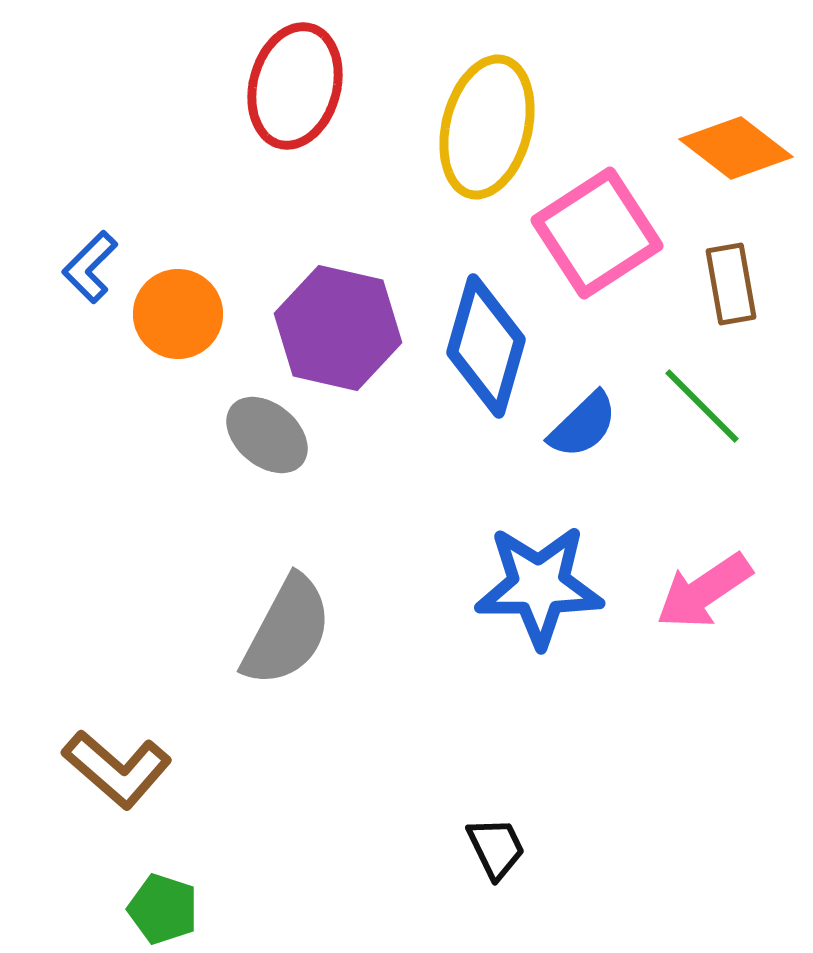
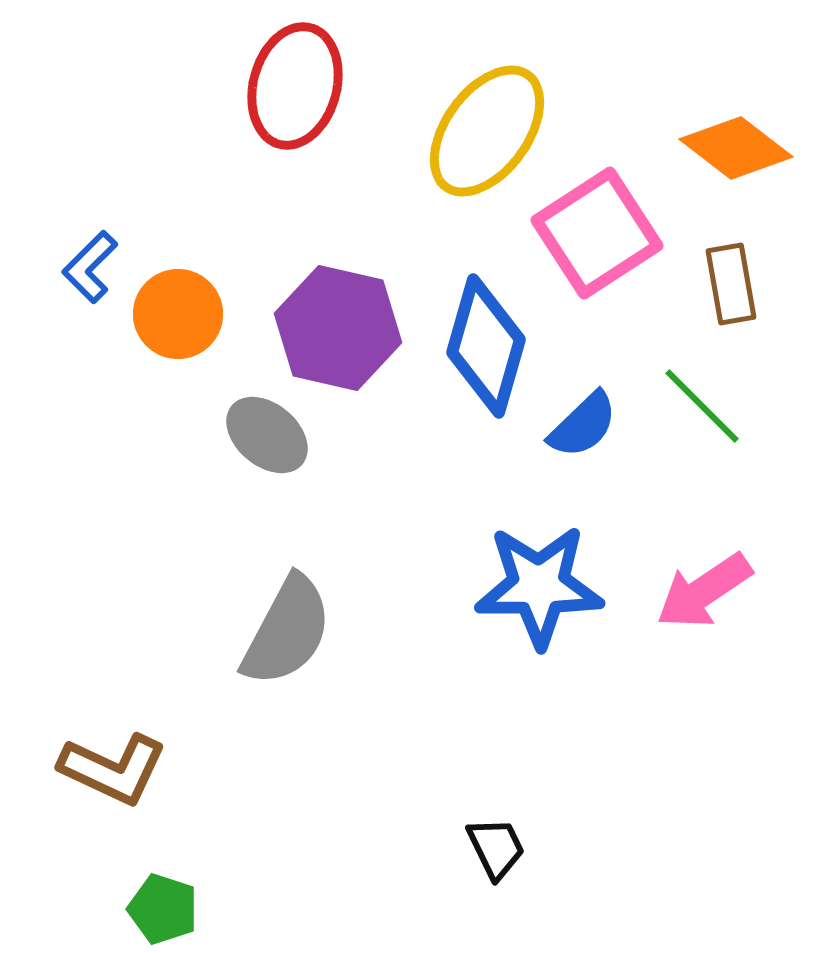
yellow ellipse: moved 4 px down; rotated 22 degrees clockwise
brown L-shape: moved 4 px left; rotated 16 degrees counterclockwise
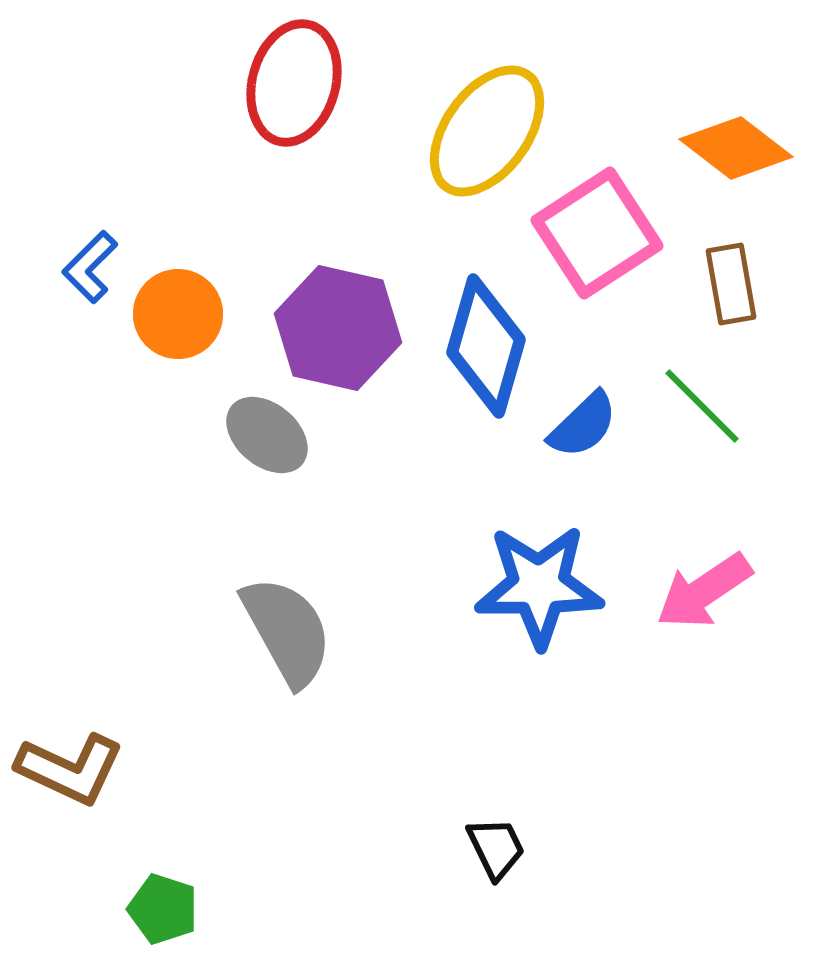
red ellipse: moved 1 px left, 3 px up
gray semicircle: rotated 57 degrees counterclockwise
brown L-shape: moved 43 px left
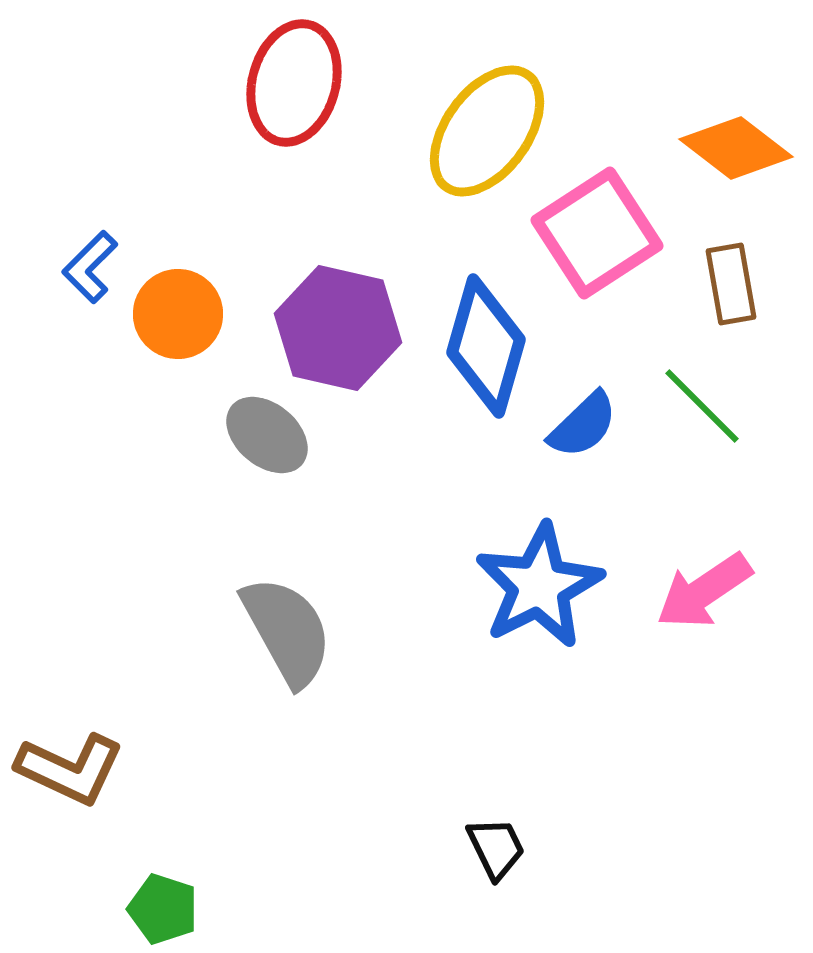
blue star: rotated 27 degrees counterclockwise
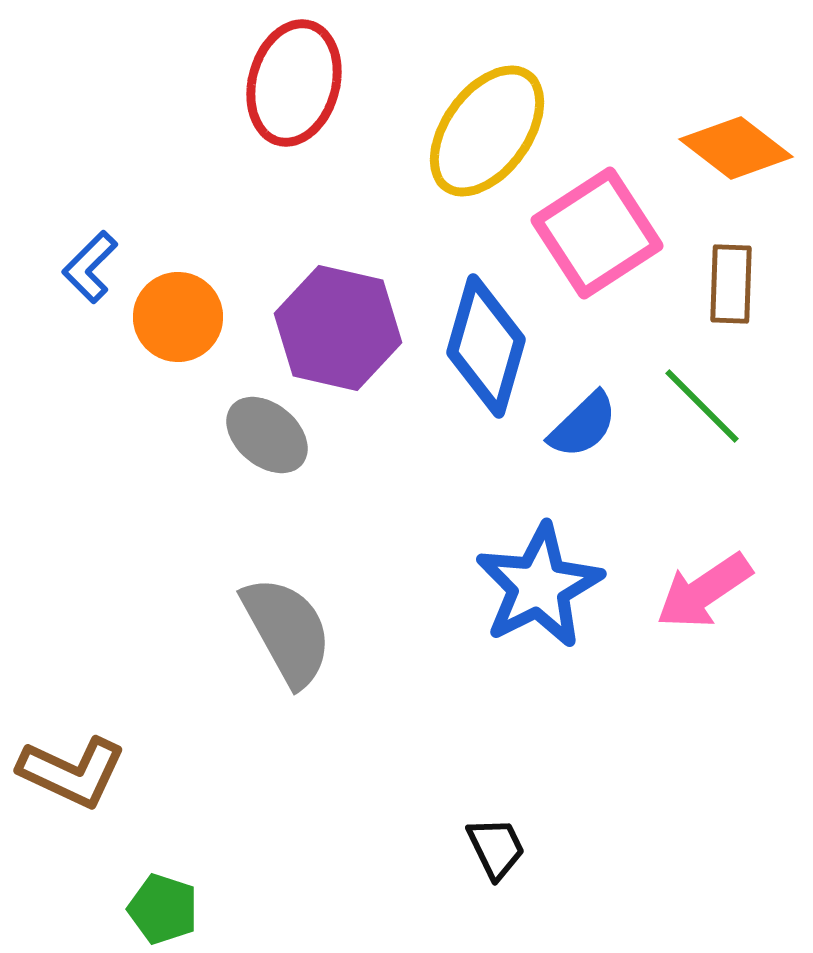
brown rectangle: rotated 12 degrees clockwise
orange circle: moved 3 px down
brown L-shape: moved 2 px right, 3 px down
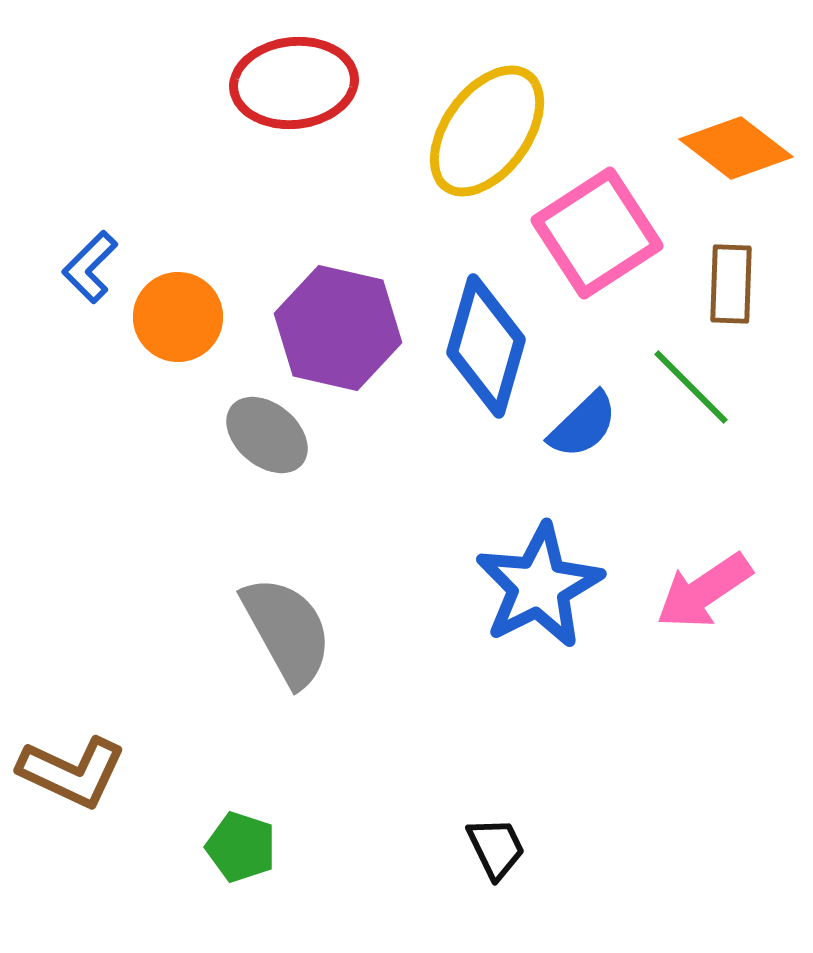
red ellipse: rotated 69 degrees clockwise
green line: moved 11 px left, 19 px up
green pentagon: moved 78 px right, 62 px up
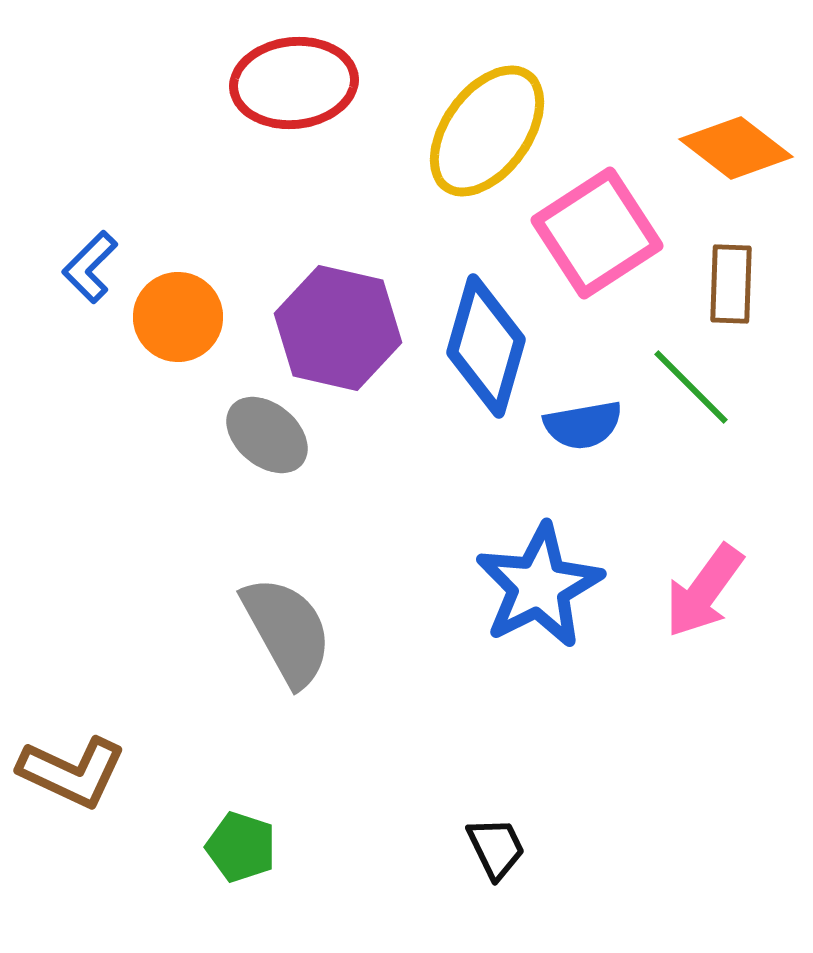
blue semicircle: rotated 34 degrees clockwise
pink arrow: rotated 20 degrees counterclockwise
